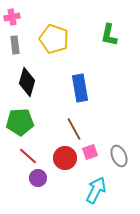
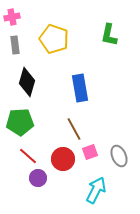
red circle: moved 2 px left, 1 px down
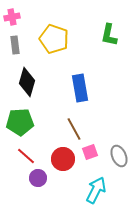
red line: moved 2 px left
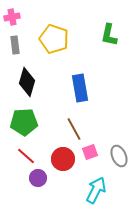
green pentagon: moved 4 px right
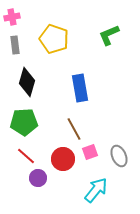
green L-shape: rotated 55 degrees clockwise
cyan arrow: rotated 12 degrees clockwise
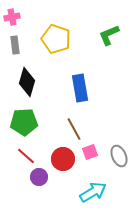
yellow pentagon: moved 2 px right
purple circle: moved 1 px right, 1 px up
cyan arrow: moved 3 px left, 2 px down; rotated 20 degrees clockwise
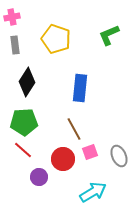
black diamond: rotated 16 degrees clockwise
blue rectangle: rotated 16 degrees clockwise
red line: moved 3 px left, 6 px up
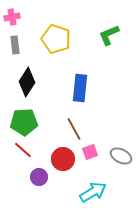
gray ellipse: moved 2 px right; rotated 40 degrees counterclockwise
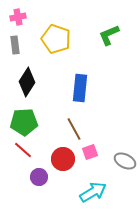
pink cross: moved 6 px right
gray ellipse: moved 4 px right, 5 px down
